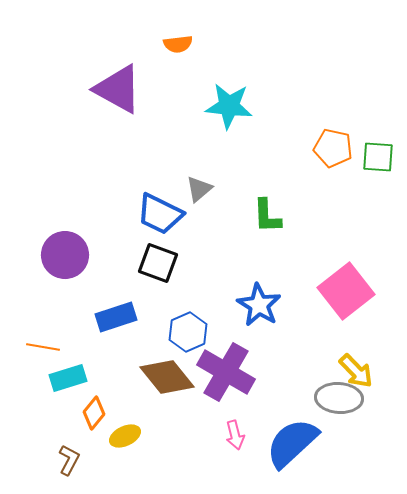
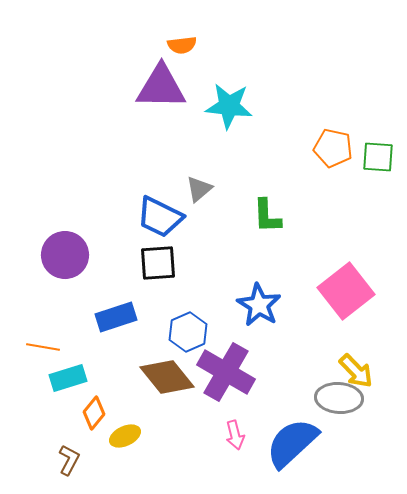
orange semicircle: moved 4 px right, 1 px down
purple triangle: moved 43 px right, 2 px up; rotated 28 degrees counterclockwise
blue trapezoid: moved 3 px down
black square: rotated 24 degrees counterclockwise
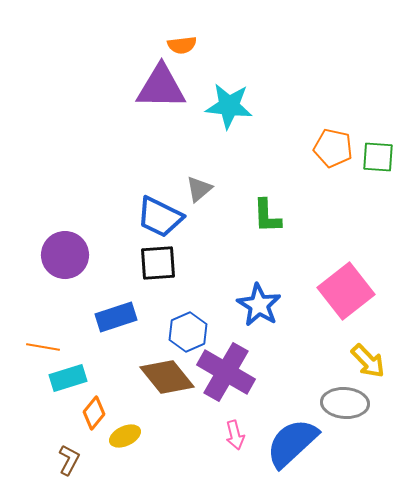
yellow arrow: moved 12 px right, 10 px up
gray ellipse: moved 6 px right, 5 px down
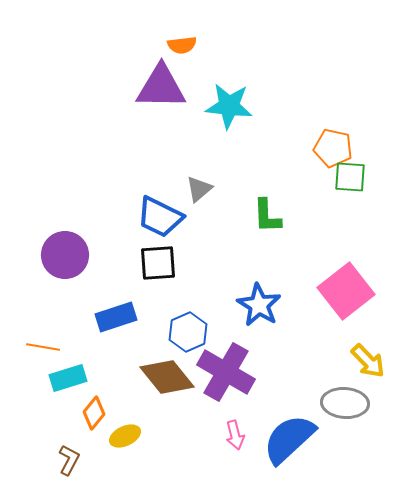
green square: moved 28 px left, 20 px down
blue semicircle: moved 3 px left, 4 px up
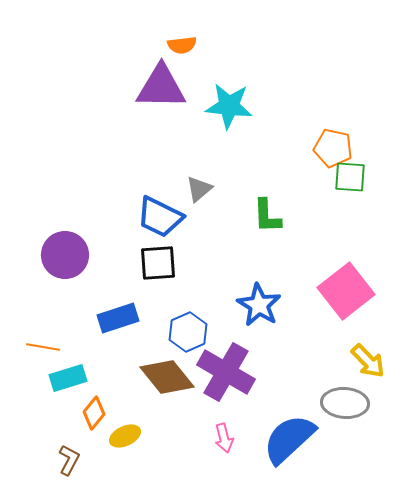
blue rectangle: moved 2 px right, 1 px down
pink arrow: moved 11 px left, 3 px down
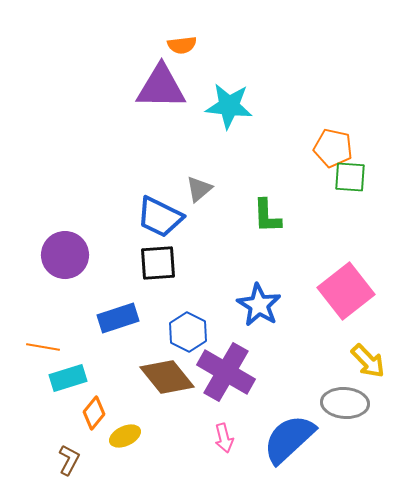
blue hexagon: rotated 9 degrees counterclockwise
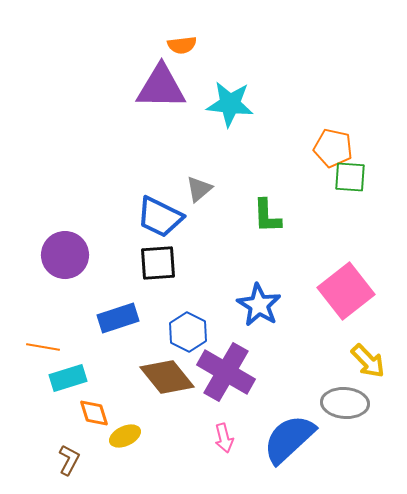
cyan star: moved 1 px right, 2 px up
orange diamond: rotated 56 degrees counterclockwise
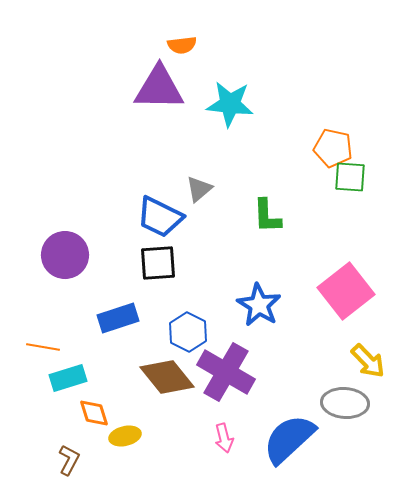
purple triangle: moved 2 px left, 1 px down
yellow ellipse: rotated 12 degrees clockwise
